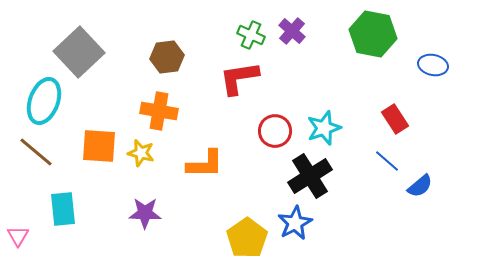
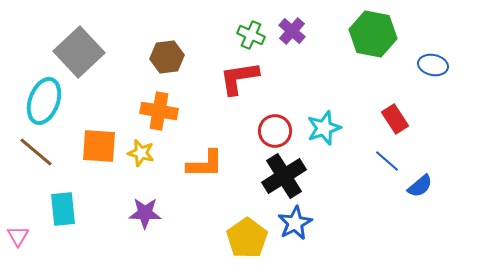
black cross: moved 26 px left
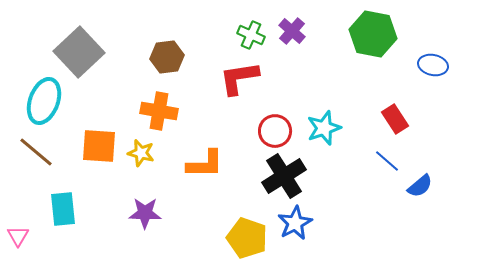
yellow pentagon: rotated 18 degrees counterclockwise
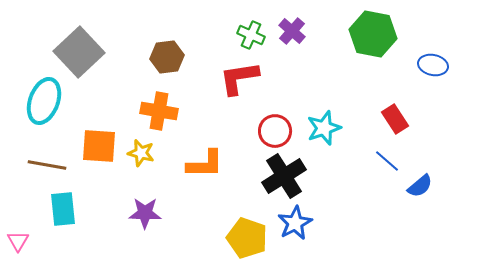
brown line: moved 11 px right, 13 px down; rotated 30 degrees counterclockwise
pink triangle: moved 5 px down
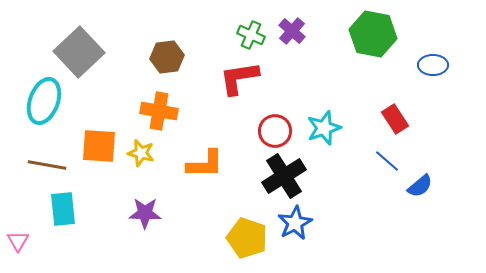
blue ellipse: rotated 12 degrees counterclockwise
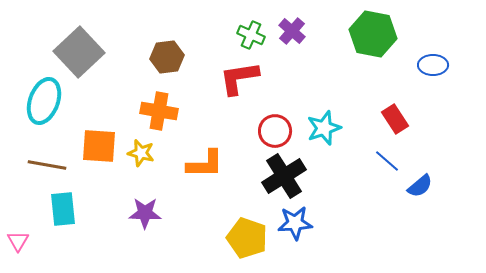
blue star: rotated 24 degrees clockwise
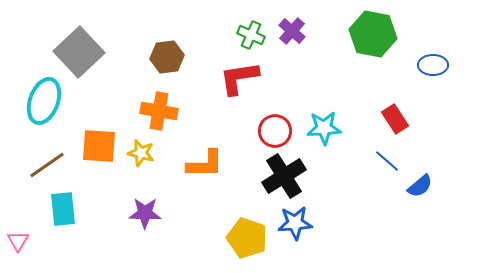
cyan star: rotated 16 degrees clockwise
brown line: rotated 45 degrees counterclockwise
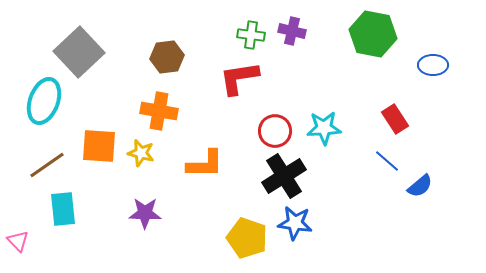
purple cross: rotated 28 degrees counterclockwise
green cross: rotated 16 degrees counterclockwise
blue star: rotated 12 degrees clockwise
pink triangle: rotated 15 degrees counterclockwise
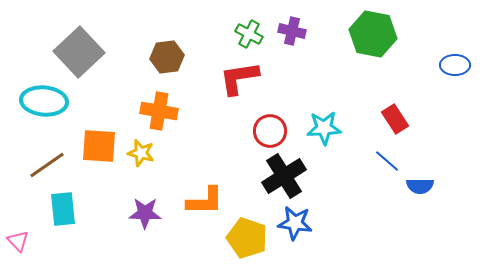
green cross: moved 2 px left, 1 px up; rotated 20 degrees clockwise
blue ellipse: moved 22 px right
cyan ellipse: rotated 75 degrees clockwise
red circle: moved 5 px left
orange L-shape: moved 37 px down
blue semicircle: rotated 40 degrees clockwise
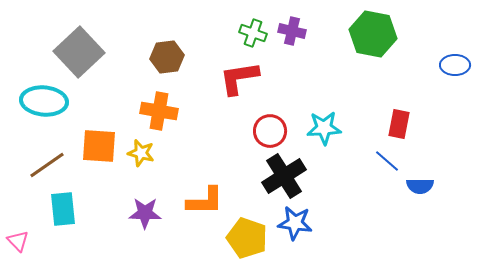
green cross: moved 4 px right, 1 px up; rotated 8 degrees counterclockwise
red rectangle: moved 4 px right, 5 px down; rotated 44 degrees clockwise
